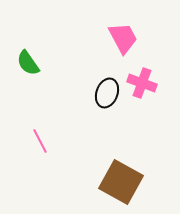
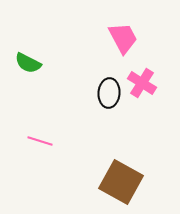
green semicircle: rotated 28 degrees counterclockwise
pink cross: rotated 12 degrees clockwise
black ellipse: moved 2 px right; rotated 16 degrees counterclockwise
pink line: rotated 45 degrees counterclockwise
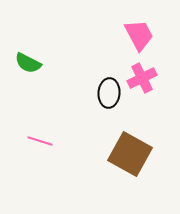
pink trapezoid: moved 16 px right, 3 px up
pink cross: moved 5 px up; rotated 32 degrees clockwise
brown square: moved 9 px right, 28 px up
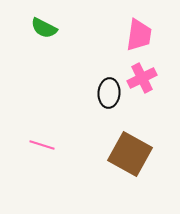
pink trapezoid: rotated 36 degrees clockwise
green semicircle: moved 16 px right, 35 px up
pink line: moved 2 px right, 4 px down
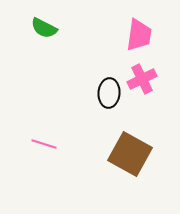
pink cross: moved 1 px down
pink line: moved 2 px right, 1 px up
